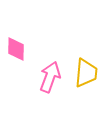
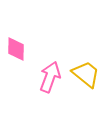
yellow trapezoid: moved 1 px down; rotated 56 degrees counterclockwise
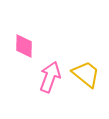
pink diamond: moved 8 px right, 3 px up
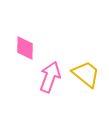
pink diamond: moved 1 px right, 2 px down
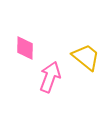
yellow trapezoid: moved 17 px up
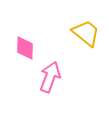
yellow trapezoid: moved 24 px up
